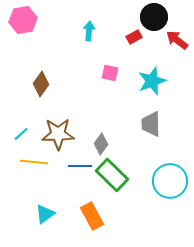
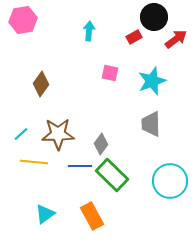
red arrow: moved 1 px left, 1 px up; rotated 105 degrees clockwise
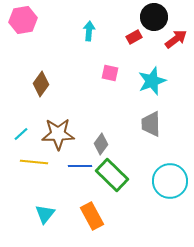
cyan triangle: rotated 15 degrees counterclockwise
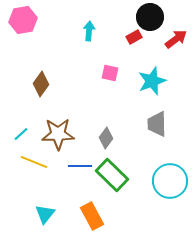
black circle: moved 4 px left
gray trapezoid: moved 6 px right
gray diamond: moved 5 px right, 6 px up
yellow line: rotated 16 degrees clockwise
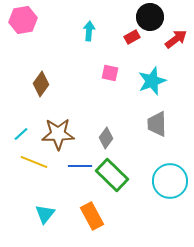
red rectangle: moved 2 px left
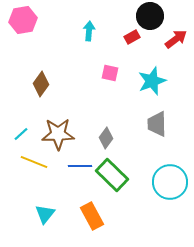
black circle: moved 1 px up
cyan circle: moved 1 px down
